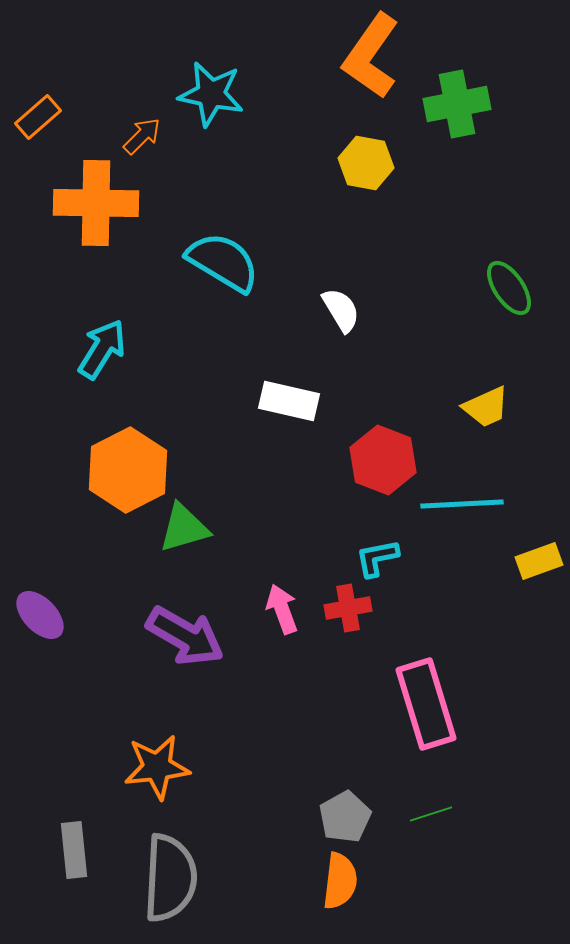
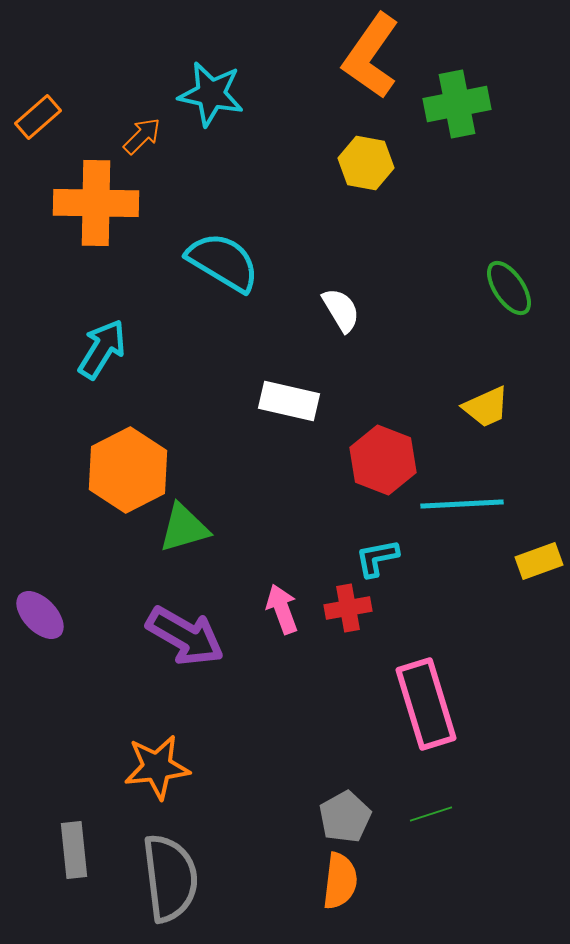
gray semicircle: rotated 10 degrees counterclockwise
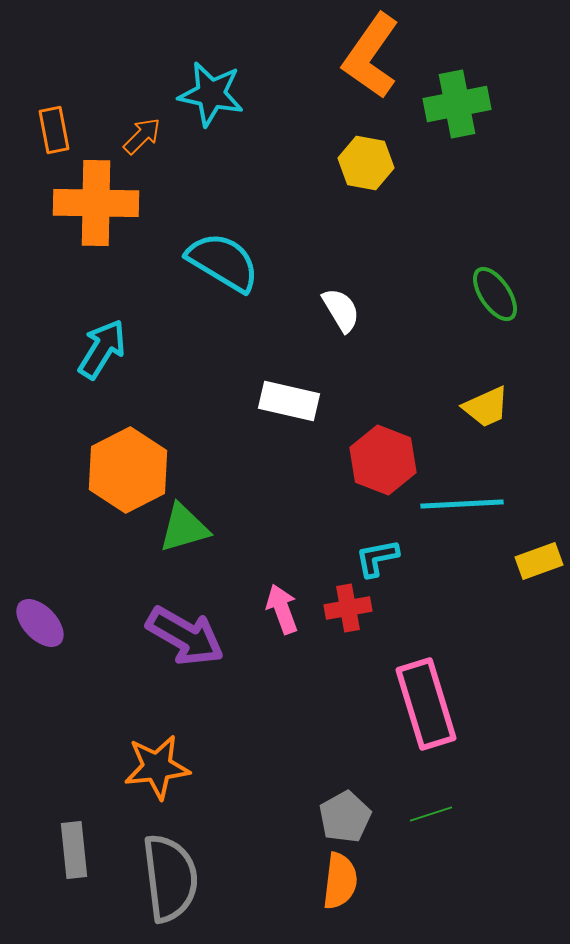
orange rectangle: moved 16 px right, 13 px down; rotated 60 degrees counterclockwise
green ellipse: moved 14 px left, 6 px down
purple ellipse: moved 8 px down
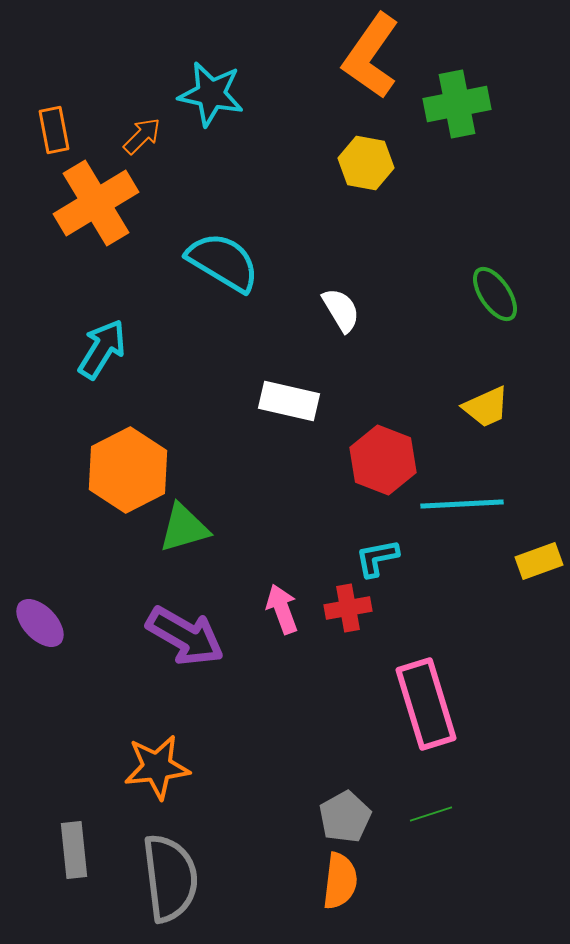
orange cross: rotated 32 degrees counterclockwise
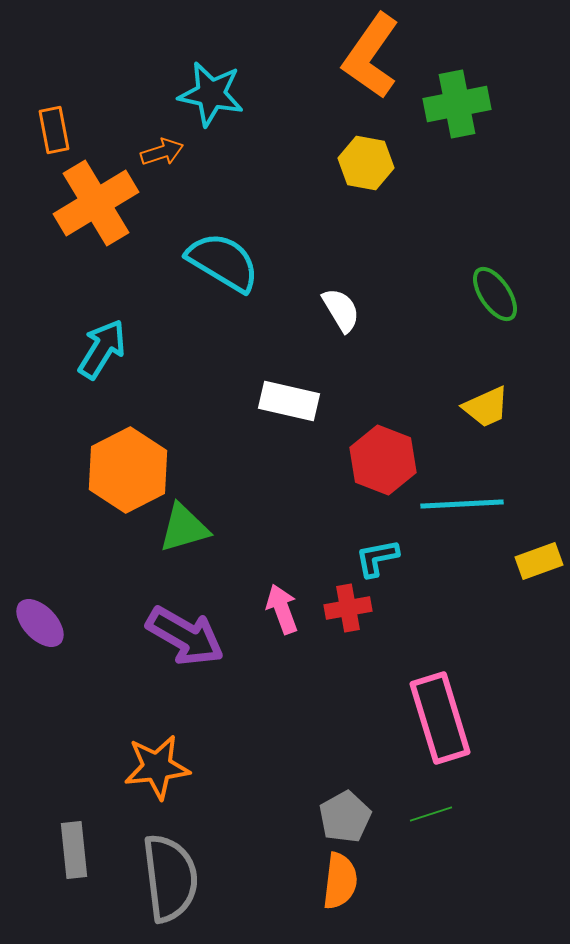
orange arrow: moved 20 px right, 16 px down; rotated 27 degrees clockwise
pink rectangle: moved 14 px right, 14 px down
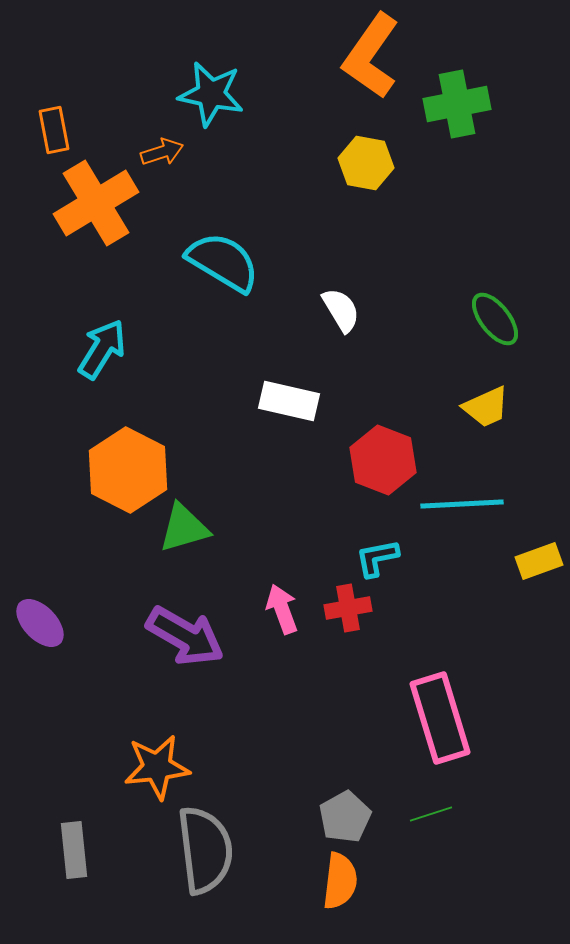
green ellipse: moved 25 px down; rotated 4 degrees counterclockwise
orange hexagon: rotated 6 degrees counterclockwise
gray semicircle: moved 35 px right, 28 px up
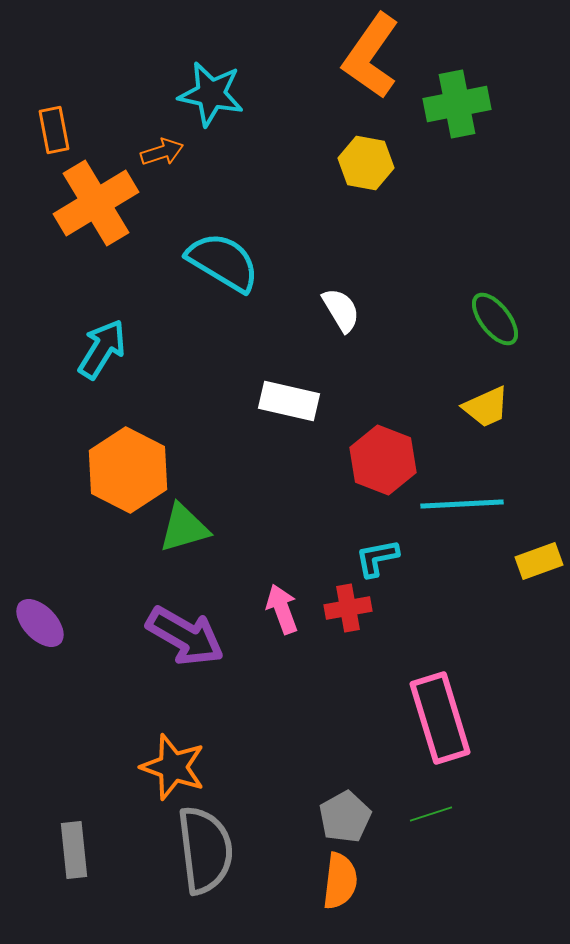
orange star: moved 16 px right; rotated 26 degrees clockwise
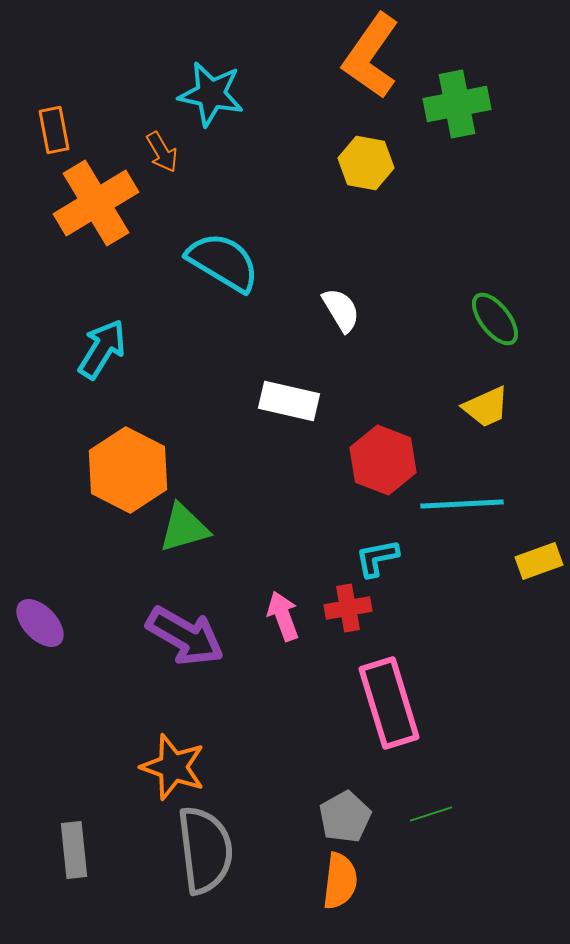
orange arrow: rotated 78 degrees clockwise
pink arrow: moved 1 px right, 7 px down
pink rectangle: moved 51 px left, 15 px up
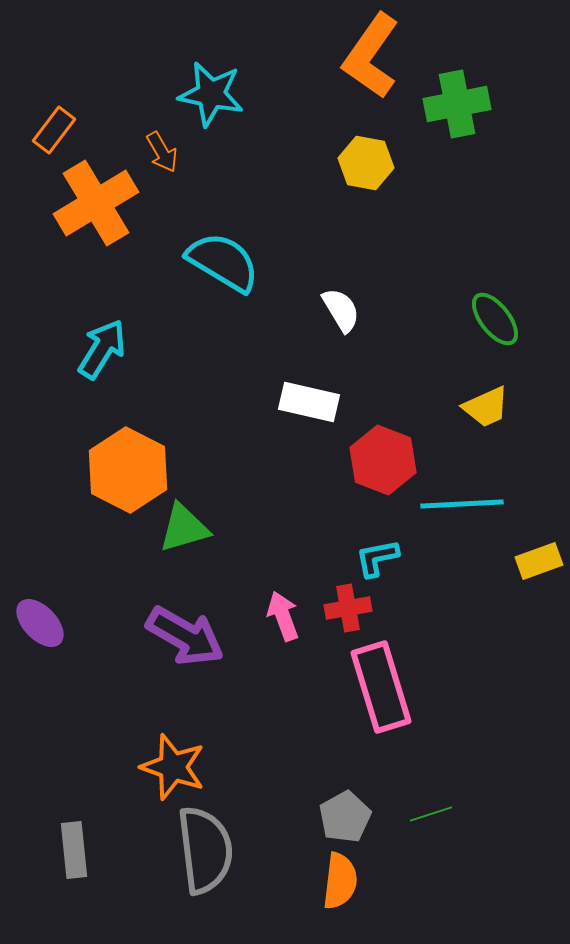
orange rectangle: rotated 48 degrees clockwise
white rectangle: moved 20 px right, 1 px down
pink rectangle: moved 8 px left, 16 px up
